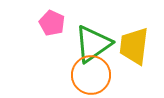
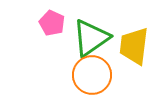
green triangle: moved 2 px left, 6 px up
orange circle: moved 1 px right
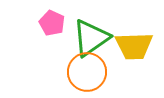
yellow trapezoid: rotated 99 degrees counterclockwise
orange circle: moved 5 px left, 3 px up
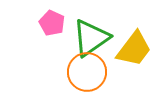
yellow trapezoid: moved 3 px down; rotated 51 degrees counterclockwise
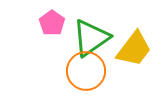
pink pentagon: rotated 10 degrees clockwise
orange circle: moved 1 px left, 1 px up
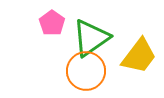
yellow trapezoid: moved 5 px right, 7 px down
